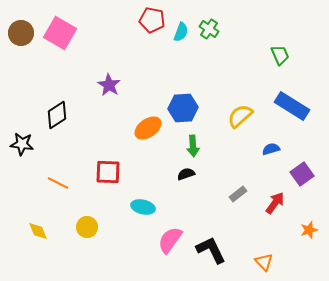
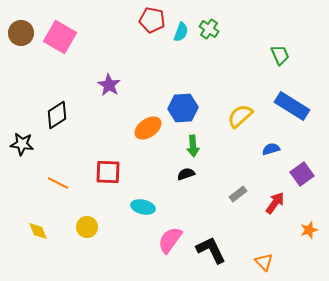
pink square: moved 4 px down
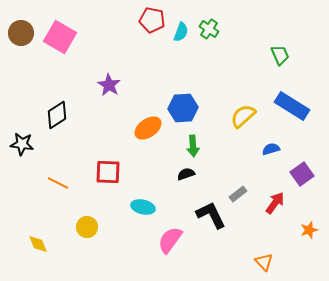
yellow semicircle: moved 3 px right
yellow diamond: moved 13 px down
black L-shape: moved 35 px up
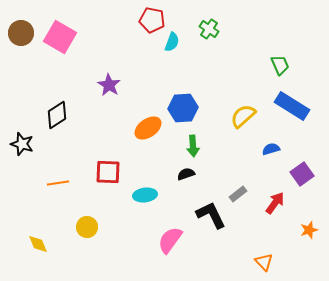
cyan semicircle: moved 9 px left, 10 px down
green trapezoid: moved 10 px down
black star: rotated 10 degrees clockwise
orange line: rotated 35 degrees counterclockwise
cyan ellipse: moved 2 px right, 12 px up; rotated 20 degrees counterclockwise
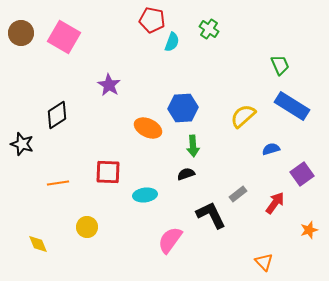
pink square: moved 4 px right
orange ellipse: rotated 60 degrees clockwise
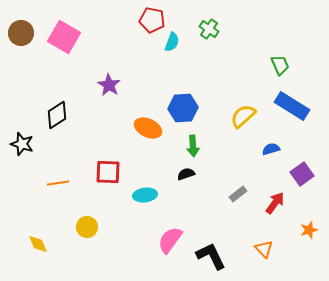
black L-shape: moved 41 px down
orange triangle: moved 13 px up
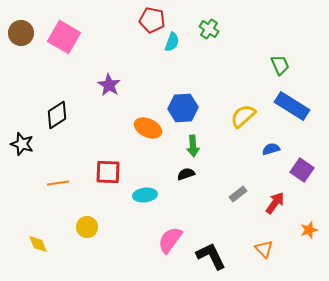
purple square: moved 4 px up; rotated 20 degrees counterclockwise
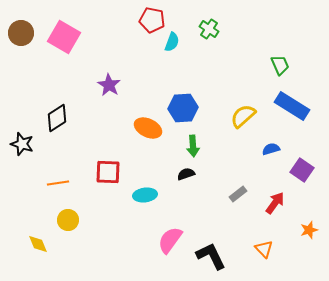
black diamond: moved 3 px down
yellow circle: moved 19 px left, 7 px up
